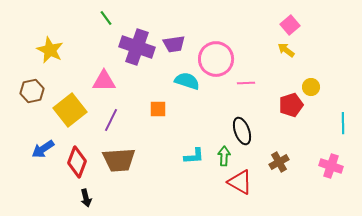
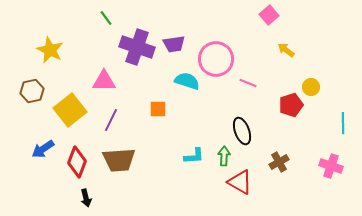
pink square: moved 21 px left, 10 px up
pink line: moved 2 px right; rotated 24 degrees clockwise
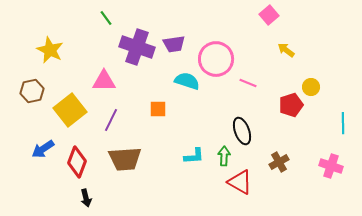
brown trapezoid: moved 6 px right, 1 px up
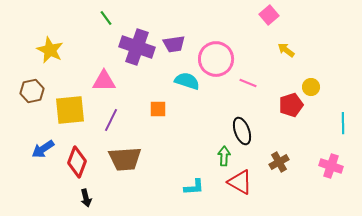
yellow square: rotated 32 degrees clockwise
cyan L-shape: moved 31 px down
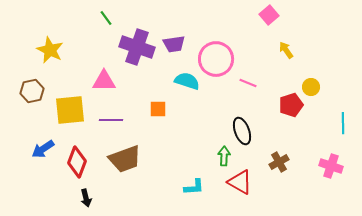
yellow arrow: rotated 18 degrees clockwise
purple line: rotated 65 degrees clockwise
brown trapezoid: rotated 16 degrees counterclockwise
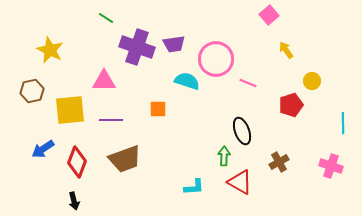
green line: rotated 21 degrees counterclockwise
yellow circle: moved 1 px right, 6 px up
black arrow: moved 12 px left, 3 px down
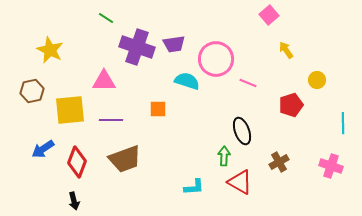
yellow circle: moved 5 px right, 1 px up
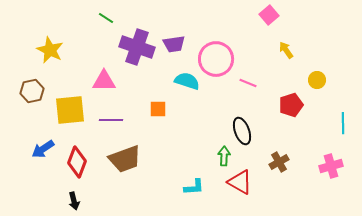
pink cross: rotated 35 degrees counterclockwise
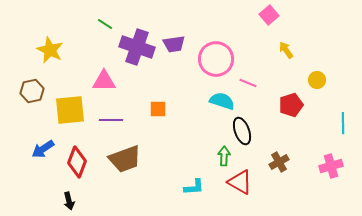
green line: moved 1 px left, 6 px down
cyan semicircle: moved 35 px right, 20 px down
black arrow: moved 5 px left
